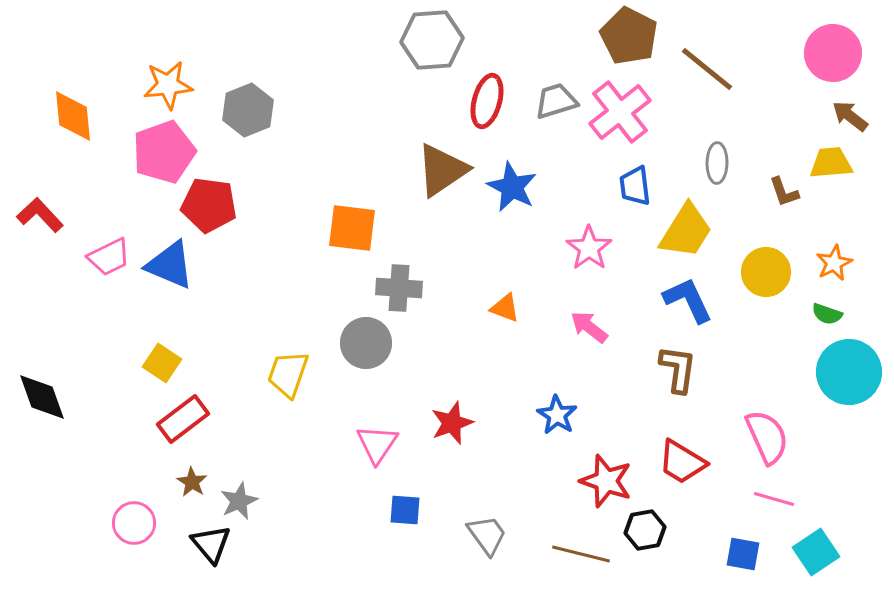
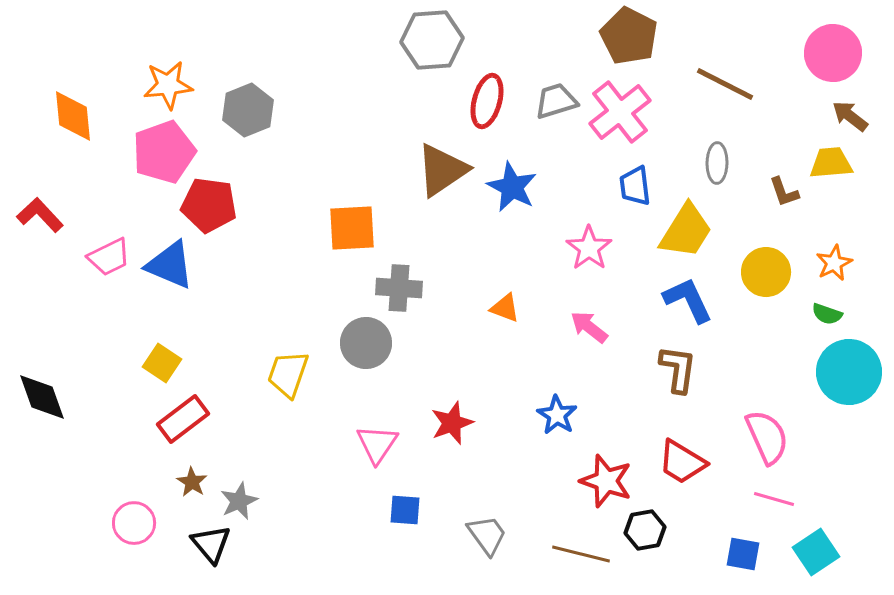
brown line at (707, 69): moved 18 px right, 15 px down; rotated 12 degrees counterclockwise
orange square at (352, 228): rotated 10 degrees counterclockwise
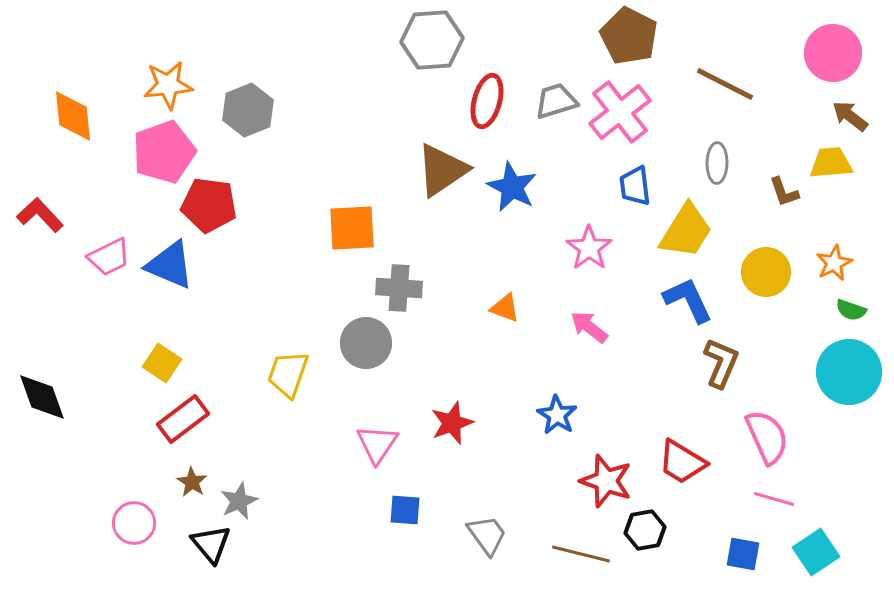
green semicircle at (827, 314): moved 24 px right, 4 px up
brown L-shape at (678, 369): moved 43 px right, 6 px up; rotated 15 degrees clockwise
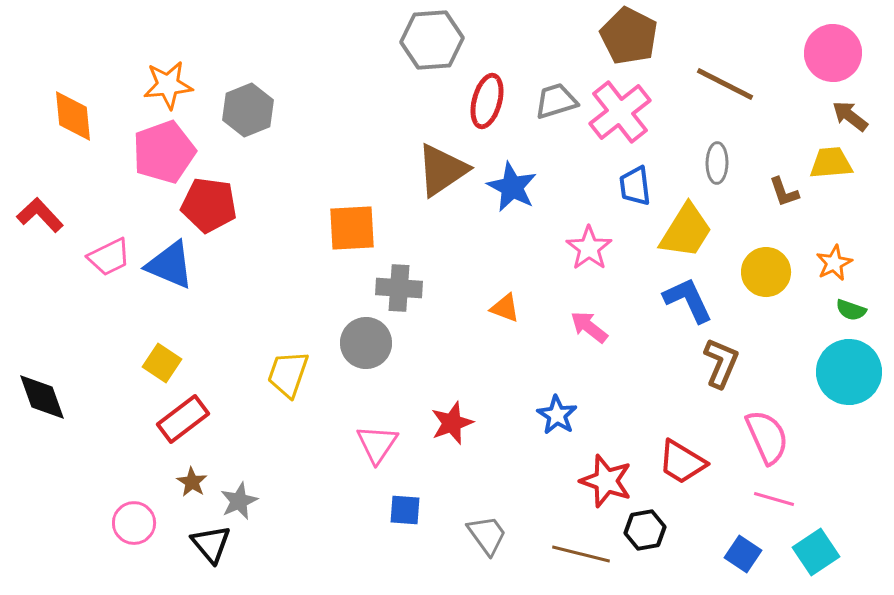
blue square at (743, 554): rotated 24 degrees clockwise
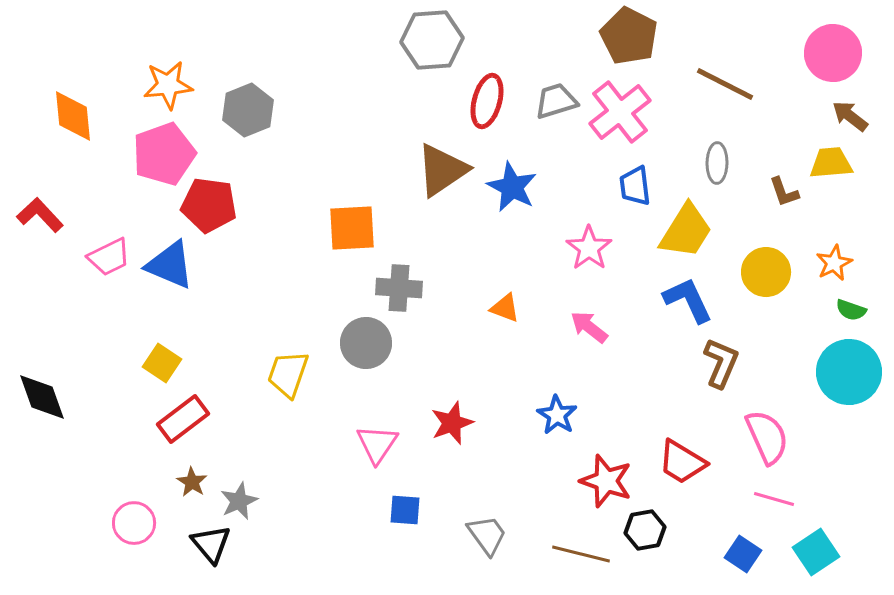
pink pentagon at (164, 152): moved 2 px down
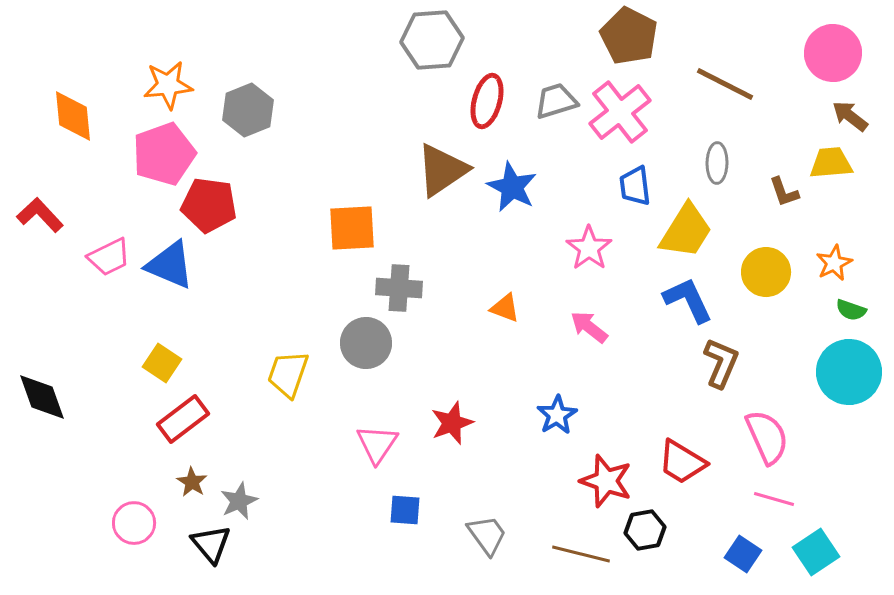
blue star at (557, 415): rotated 9 degrees clockwise
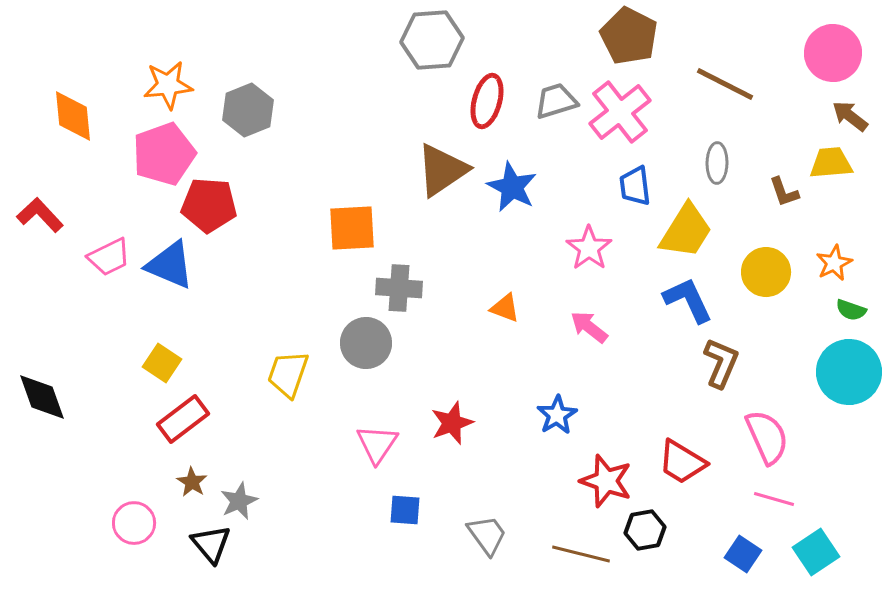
red pentagon at (209, 205): rotated 4 degrees counterclockwise
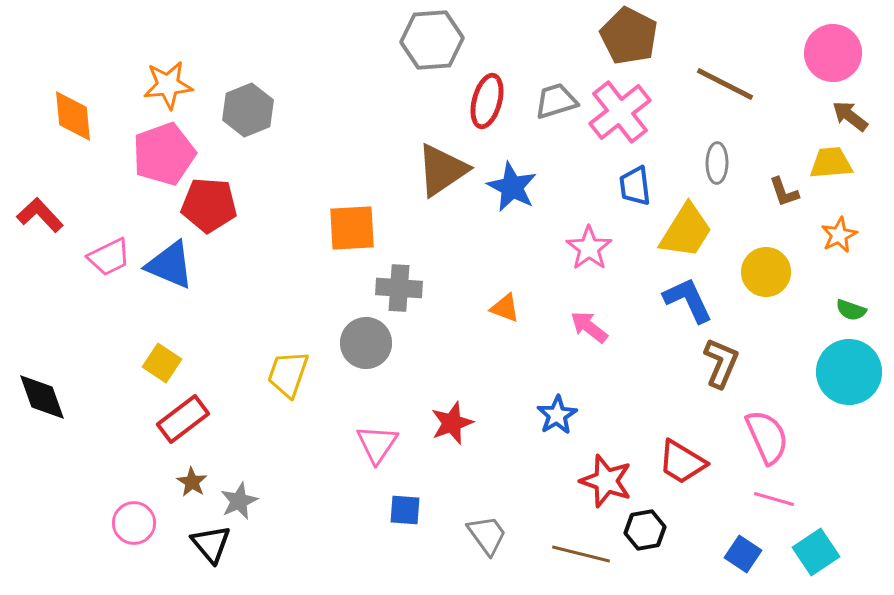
orange star at (834, 263): moved 5 px right, 28 px up
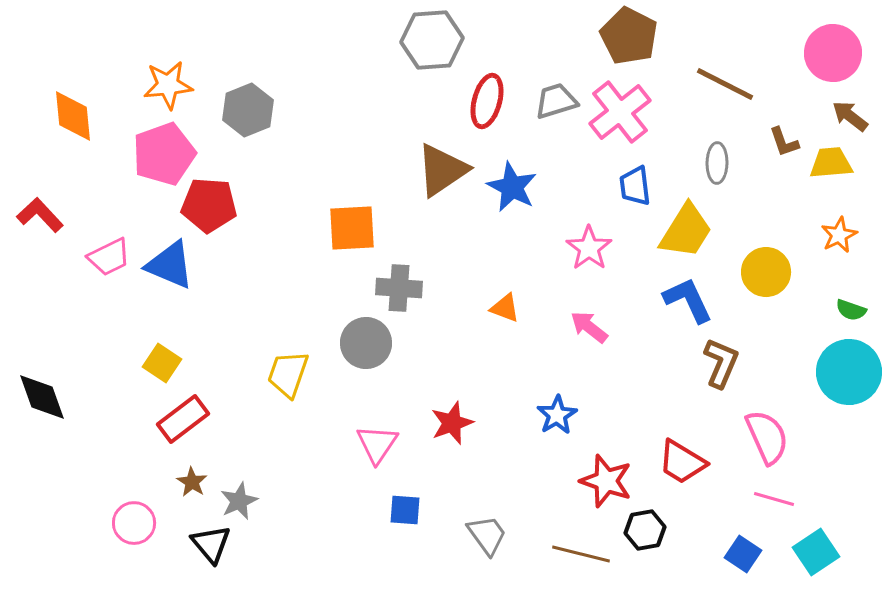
brown L-shape at (784, 192): moved 50 px up
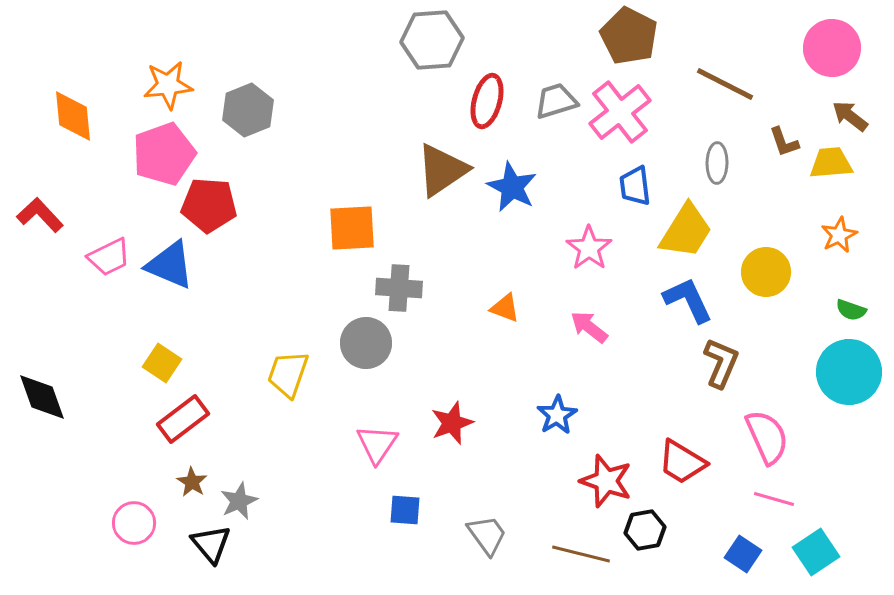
pink circle at (833, 53): moved 1 px left, 5 px up
